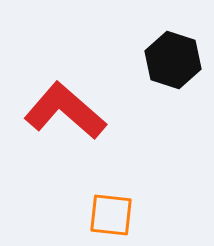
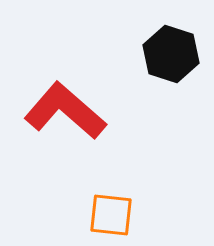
black hexagon: moved 2 px left, 6 px up
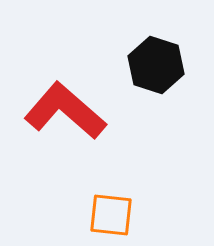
black hexagon: moved 15 px left, 11 px down
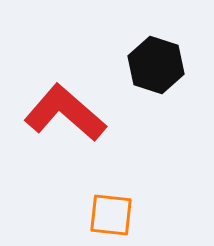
red L-shape: moved 2 px down
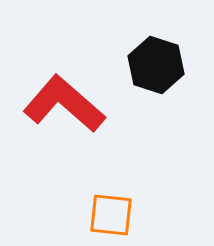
red L-shape: moved 1 px left, 9 px up
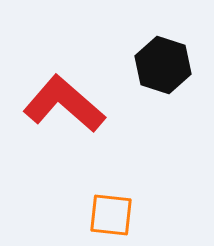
black hexagon: moved 7 px right
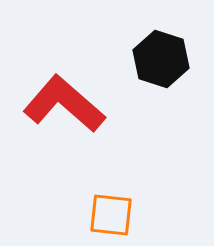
black hexagon: moved 2 px left, 6 px up
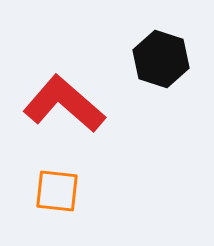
orange square: moved 54 px left, 24 px up
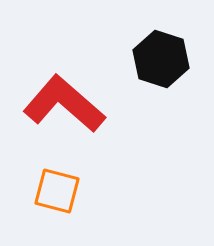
orange square: rotated 9 degrees clockwise
